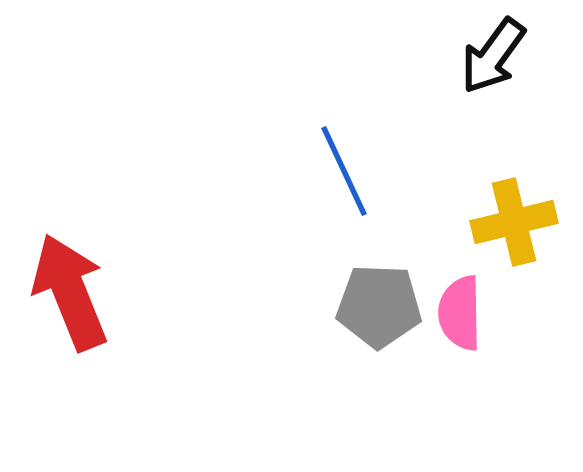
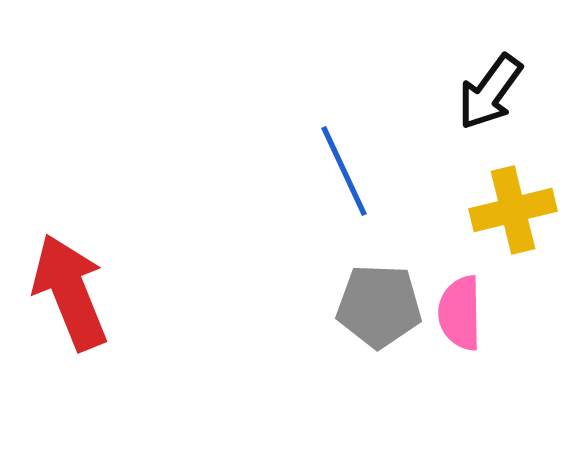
black arrow: moved 3 px left, 36 px down
yellow cross: moved 1 px left, 12 px up
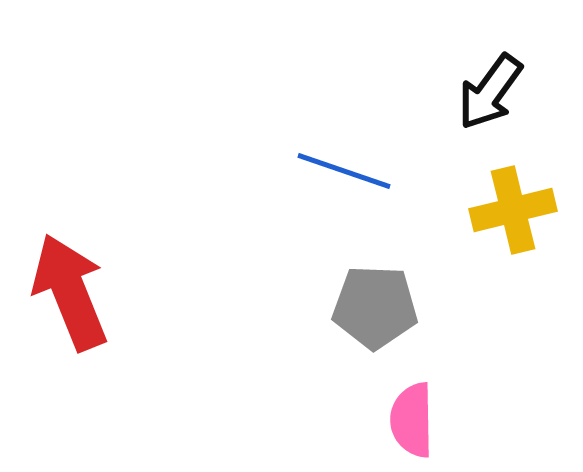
blue line: rotated 46 degrees counterclockwise
gray pentagon: moved 4 px left, 1 px down
pink semicircle: moved 48 px left, 107 px down
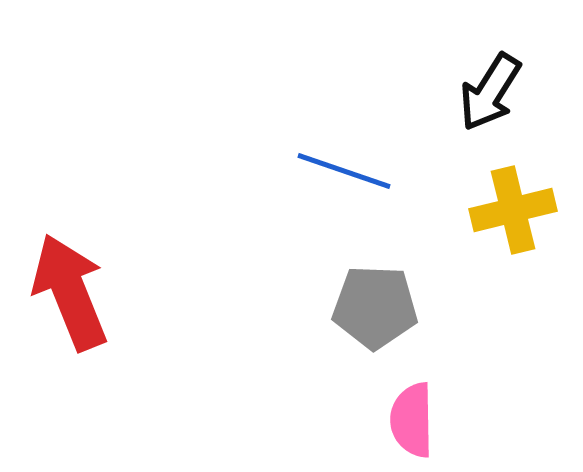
black arrow: rotated 4 degrees counterclockwise
